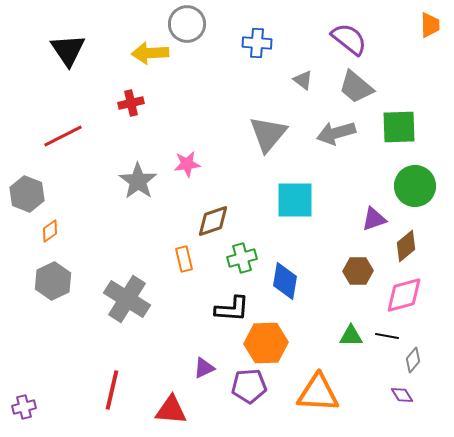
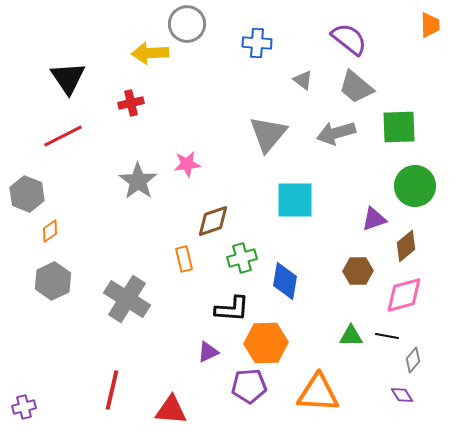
black triangle at (68, 50): moved 28 px down
purple triangle at (204, 368): moved 4 px right, 16 px up
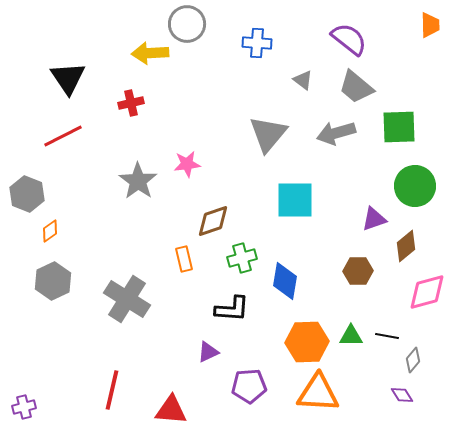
pink diamond at (404, 295): moved 23 px right, 3 px up
orange hexagon at (266, 343): moved 41 px right, 1 px up
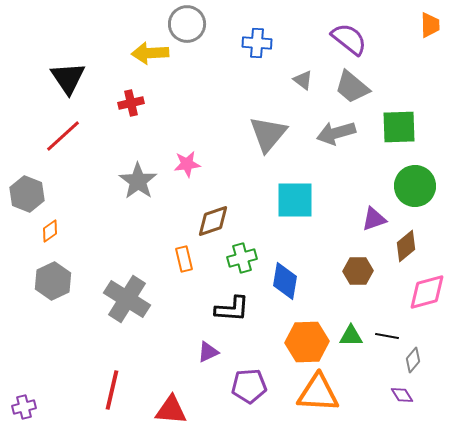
gray trapezoid at (356, 87): moved 4 px left
red line at (63, 136): rotated 15 degrees counterclockwise
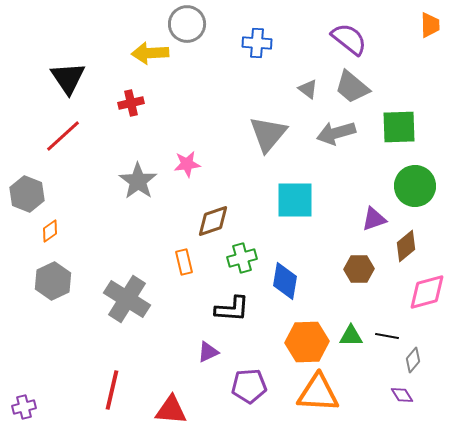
gray triangle at (303, 80): moved 5 px right, 9 px down
orange rectangle at (184, 259): moved 3 px down
brown hexagon at (358, 271): moved 1 px right, 2 px up
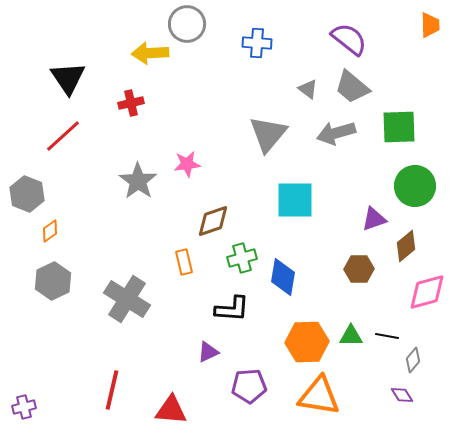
blue diamond at (285, 281): moved 2 px left, 4 px up
orange triangle at (318, 393): moved 1 px right, 3 px down; rotated 6 degrees clockwise
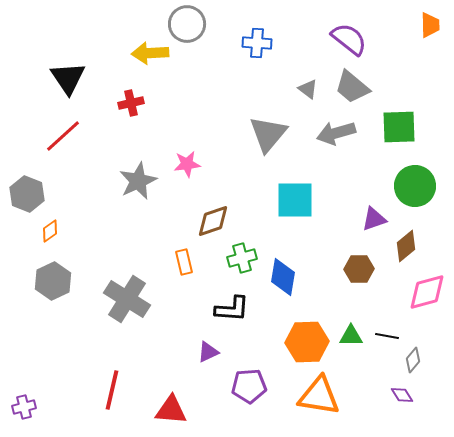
gray star at (138, 181): rotated 12 degrees clockwise
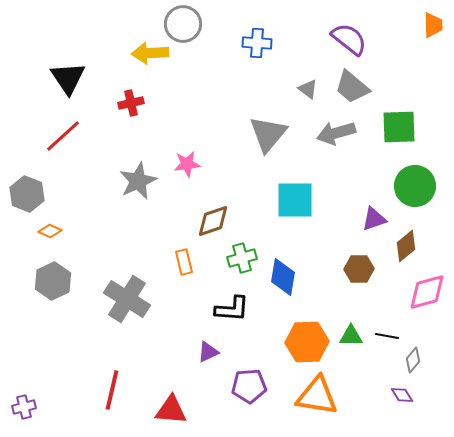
gray circle at (187, 24): moved 4 px left
orange trapezoid at (430, 25): moved 3 px right
orange diamond at (50, 231): rotated 60 degrees clockwise
orange triangle at (319, 396): moved 2 px left
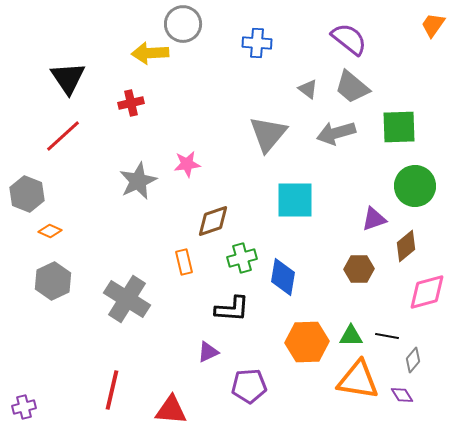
orange trapezoid at (433, 25): rotated 144 degrees counterclockwise
orange triangle at (317, 396): moved 41 px right, 16 px up
